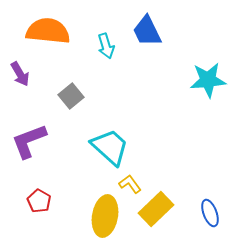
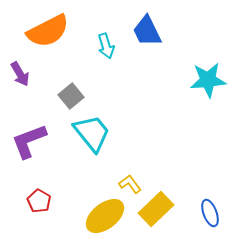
orange semicircle: rotated 147 degrees clockwise
cyan trapezoid: moved 18 px left, 14 px up; rotated 9 degrees clockwise
yellow ellipse: rotated 42 degrees clockwise
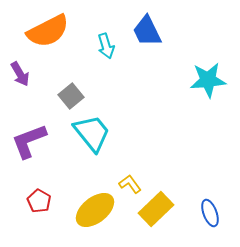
yellow ellipse: moved 10 px left, 6 px up
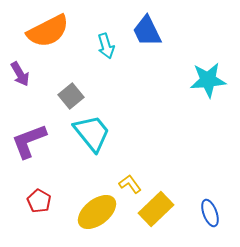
yellow ellipse: moved 2 px right, 2 px down
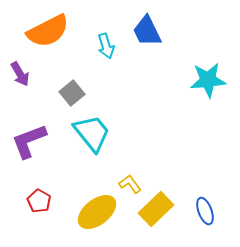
gray square: moved 1 px right, 3 px up
blue ellipse: moved 5 px left, 2 px up
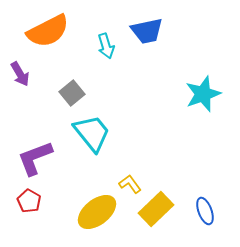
blue trapezoid: rotated 76 degrees counterclockwise
cyan star: moved 5 px left, 14 px down; rotated 15 degrees counterclockwise
purple L-shape: moved 6 px right, 17 px down
red pentagon: moved 10 px left
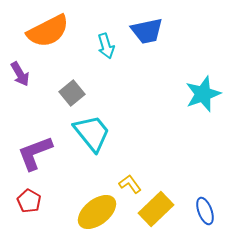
purple L-shape: moved 5 px up
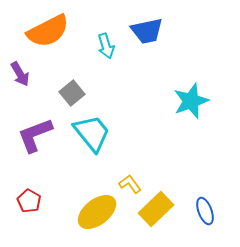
cyan star: moved 12 px left, 7 px down
purple L-shape: moved 18 px up
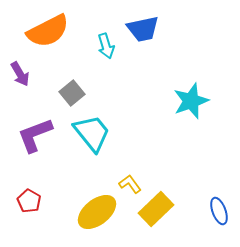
blue trapezoid: moved 4 px left, 2 px up
blue ellipse: moved 14 px right
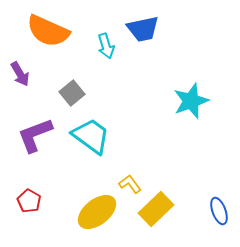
orange semicircle: rotated 51 degrees clockwise
cyan trapezoid: moved 1 px left, 3 px down; rotated 15 degrees counterclockwise
